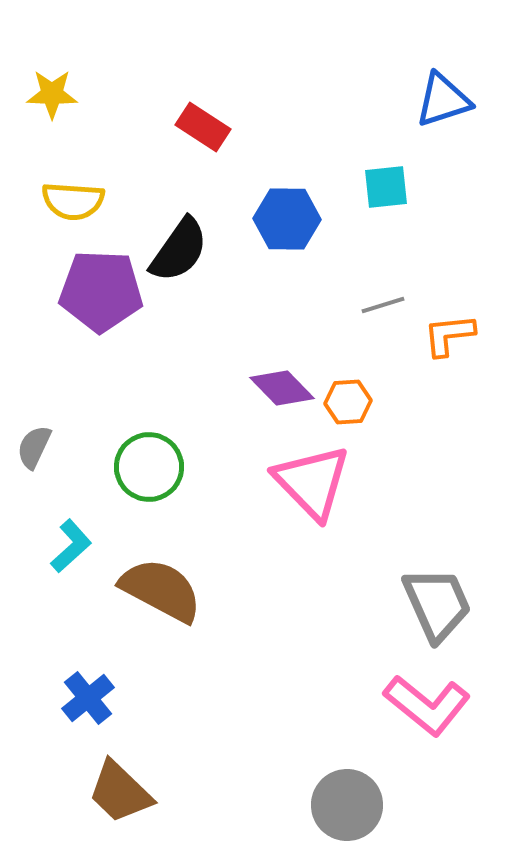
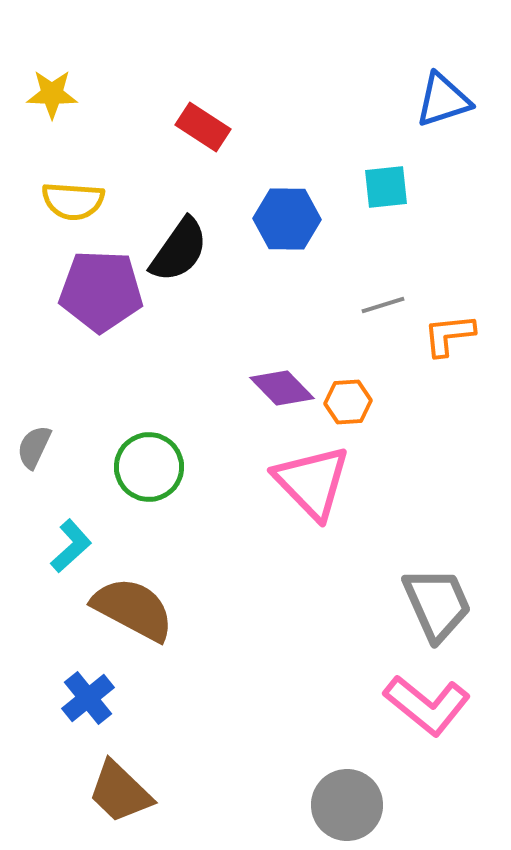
brown semicircle: moved 28 px left, 19 px down
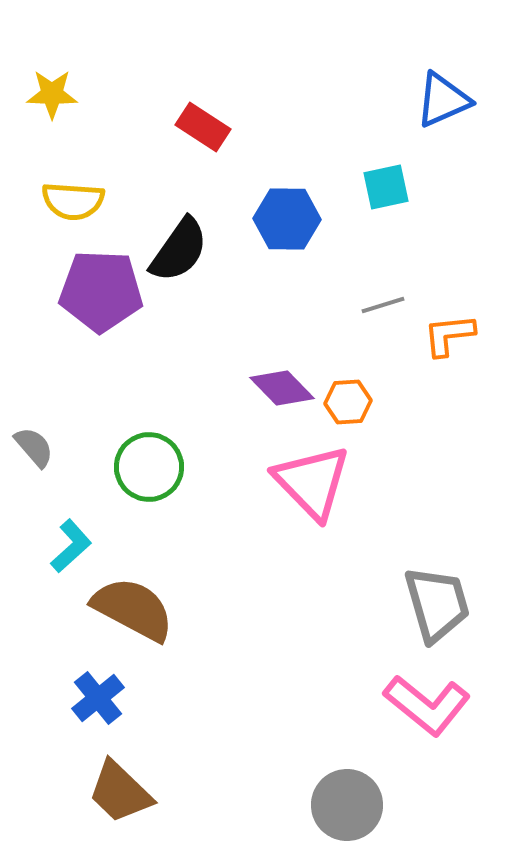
blue triangle: rotated 6 degrees counterclockwise
cyan square: rotated 6 degrees counterclockwise
gray semicircle: rotated 114 degrees clockwise
gray trapezoid: rotated 8 degrees clockwise
blue cross: moved 10 px right
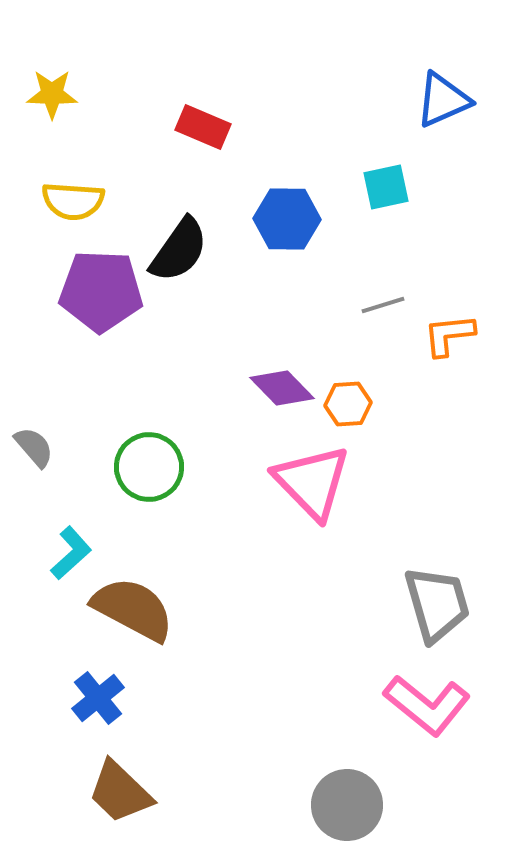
red rectangle: rotated 10 degrees counterclockwise
orange hexagon: moved 2 px down
cyan L-shape: moved 7 px down
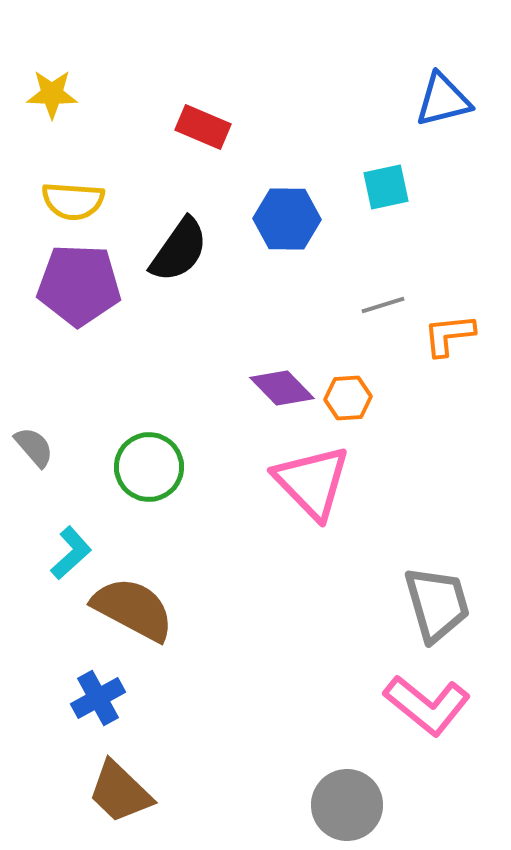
blue triangle: rotated 10 degrees clockwise
purple pentagon: moved 22 px left, 6 px up
orange hexagon: moved 6 px up
blue cross: rotated 10 degrees clockwise
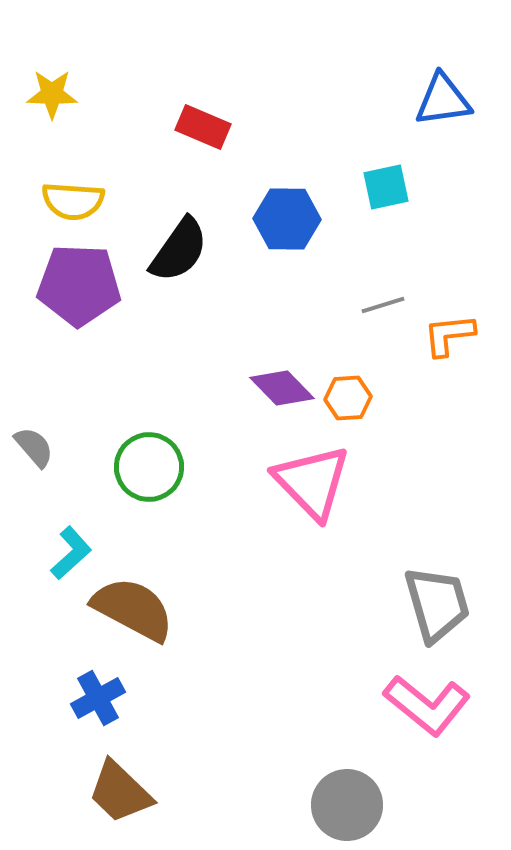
blue triangle: rotated 6 degrees clockwise
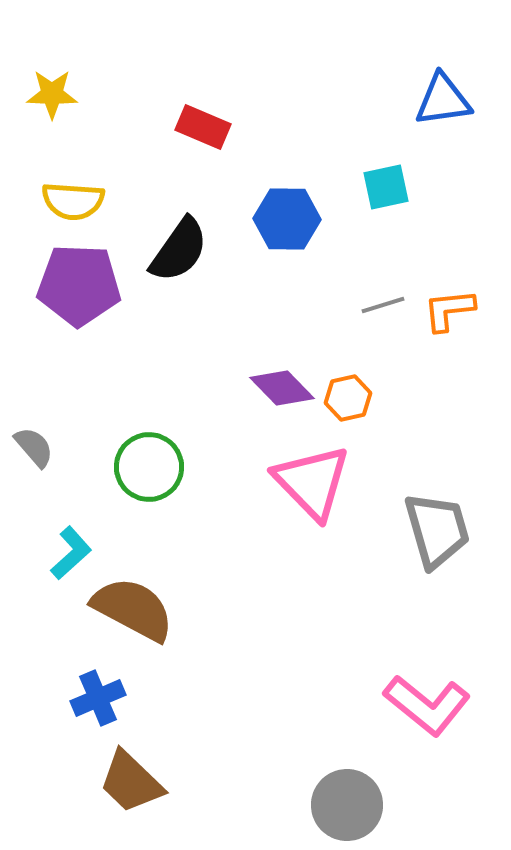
orange L-shape: moved 25 px up
orange hexagon: rotated 9 degrees counterclockwise
gray trapezoid: moved 74 px up
blue cross: rotated 6 degrees clockwise
brown trapezoid: moved 11 px right, 10 px up
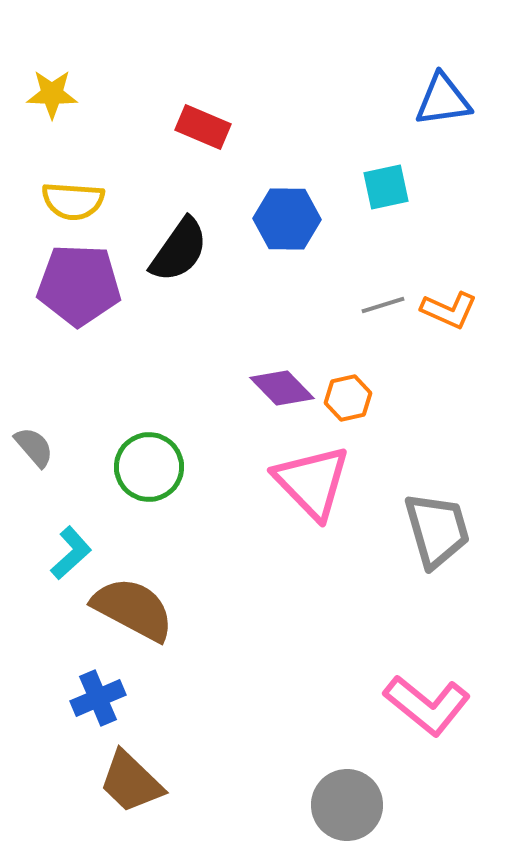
orange L-shape: rotated 150 degrees counterclockwise
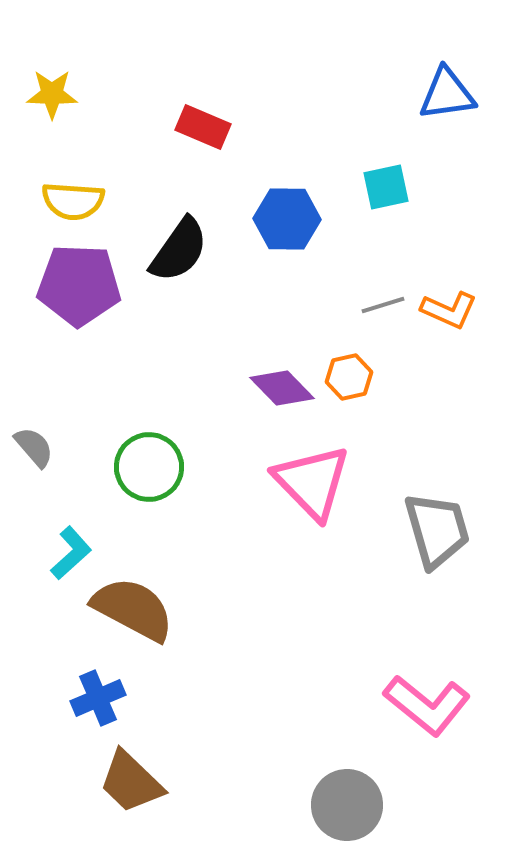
blue triangle: moved 4 px right, 6 px up
orange hexagon: moved 1 px right, 21 px up
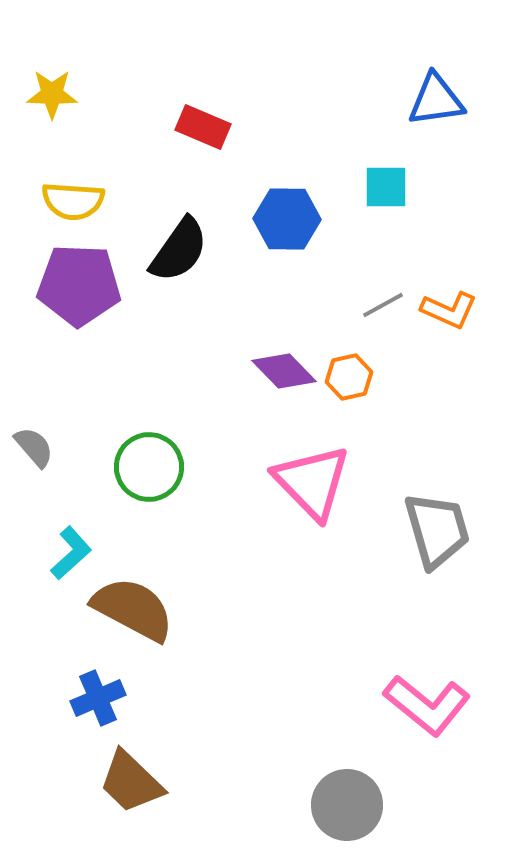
blue triangle: moved 11 px left, 6 px down
cyan square: rotated 12 degrees clockwise
gray line: rotated 12 degrees counterclockwise
purple diamond: moved 2 px right, 17 px up
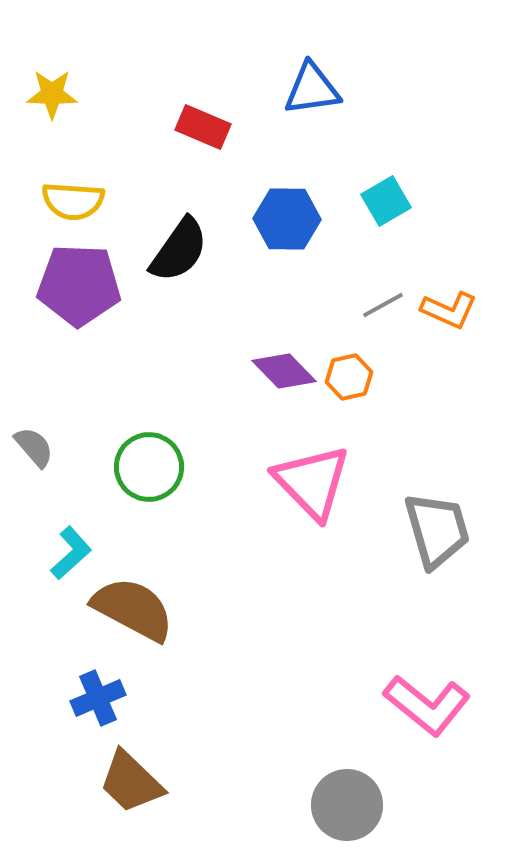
blue triangle: moved 124 px left, 11 px up
cyan square: moved 14 px down; rotated 30 degrees counterclockwise
